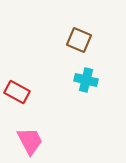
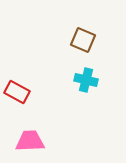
brown square: moved 4 px right
pink trapezoid: rotated 64 degrees counterclockwise
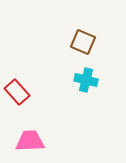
brown square: moved 2 px down
red rectangle: rotated 20 degrees clockwise
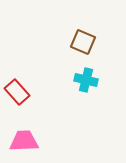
pink trapezoid: moved 6 px left
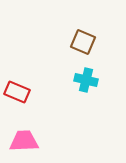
red rectangle: rotated 25 degrees counterclockwise
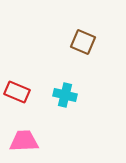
cyan cross: moved 21 px left, 15 px down
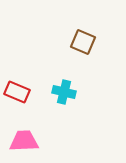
cyan cross: moved 1 px left, 3 px up
